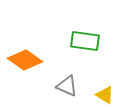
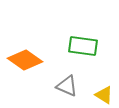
green rectangle: moved 2 px left, 5 px down
yellow triangle: moved 1 px left
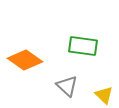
gray triangle: rotated 20 degrees clockwise
yellow triangle: rotated 12 degrees clockwise
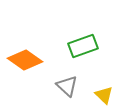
green rectangle: rotated 28 degrees counterclockwise
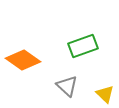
orange diamond: moved 2 px left
yellow triangle: moved 1 px right, 1 px up
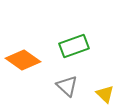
green rectangle: moved 9 px left
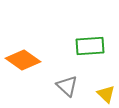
green rectangle: moved 16 px right; rotated 16 degrees clockwise
yellow triangle: moved 1 px right
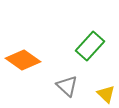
green rectangle: rotated 44 degrees counterclockwise
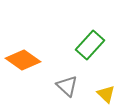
green rectangle: moved 1 px up
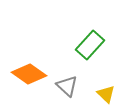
orange diamond: moved 6 px right, 14 px down
